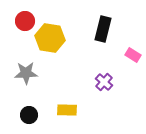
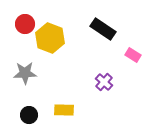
red circle: moved 3 px down
black rectangle: rotated 70 degrees counterclockwise
yellow hexagon: rotated 12 degrees clockwise
gray star: moved 1 px left
yellow rectangle: moved 3 px left
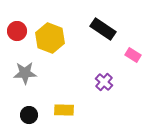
red circle: moved 8 px left, 7 px down
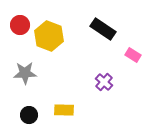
red circle: moved 3 px right, 6 px up
yellow hexagon: moved 1 px left, 2 px up
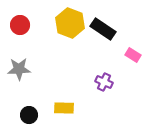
yellow hexagon: moved 21 px right, 13 px up
gray star: moved 6 px left, 4 px up
purple cross: rotated 18 degrees counterclockwise
yellow rectangle: moved 2 px up
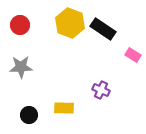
gray star: moved 2 px right, 2 px up
purple cross: moved 3 px left, 8 px down
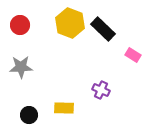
black rectangle: rotated 10 degrees clockwise
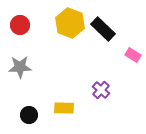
gray star: moved 1 px left
purple cross: rotated 18 degrees clockwise
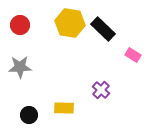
yellow hexagon: rotated 12 degrees counterclockwise
